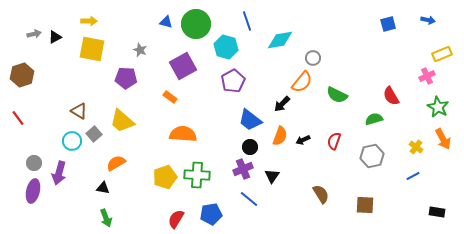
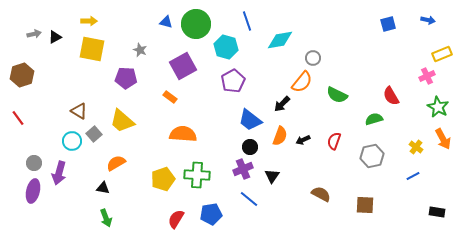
yellow pentagon at (165, 177): moved 2 px left, 2 px down
brown semicircle at (321, 194): rotated 30 degrees counterclockwise
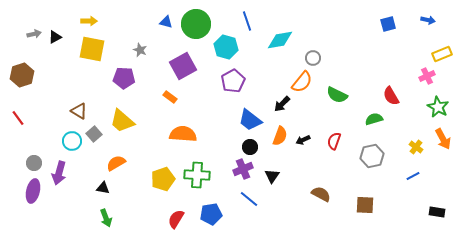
purple pentagon at (126, 78): moved 2 px left
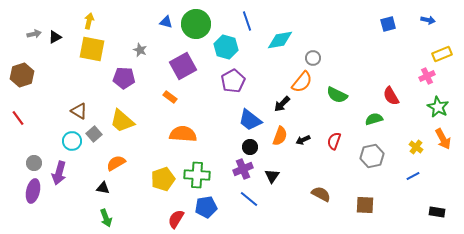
yellow arrow at (89, 21): rotated 77 degrees counterclockwise
blue pentagon at (211, 214): moved 5 px left, 7 px up
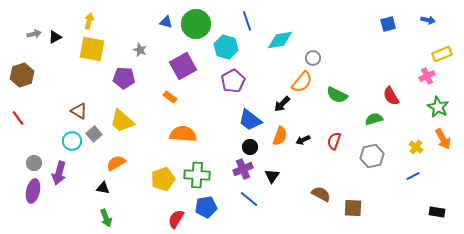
brown square at (365, 205): moved 12 px left, 3 px down
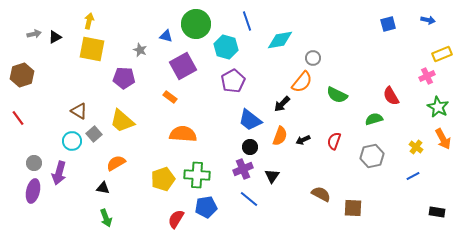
blue triangle at (166, 22): moved 14 px down
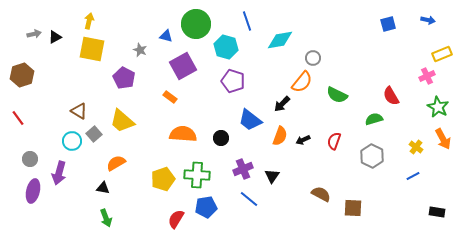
purple pentagon at (124, 78): rotated 25 degrees clockwise
purple pentagon at (233, 81): rotated 25 degrees counterclockwise
black circle at (250, 147): moved 29 px left, 9 px up
gray hexagon at (372, 156): rotated 20 degrees counterclockwise
gray circle at (34, 163): moved 4 px left, 4 px up
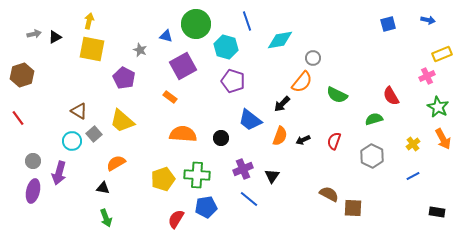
yellow cross at (416, 147): moved 3 px left, 3 px up; rotated 16 degrees clockwise
gray circle at (30, 159): moved 3 px right, 2 px down
brown semicircle at (321, 194): moved 8 px right
